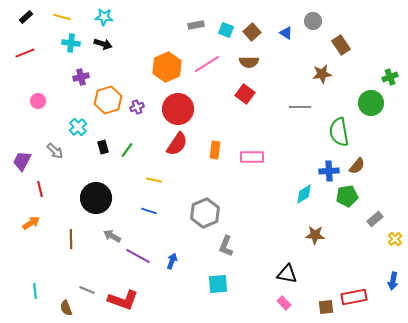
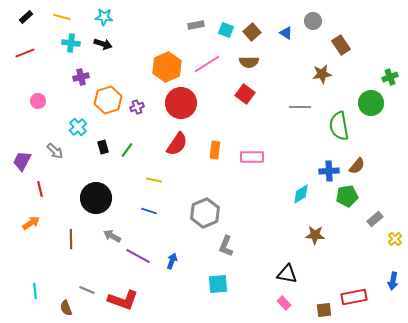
red circle at (178, 109): moved 3 px right, 6 px up
green semicircle at (339, 132): moved 6 px up
cyan diamond at (304, 194): moved 3 px left
brown square at (326, 307): moved 2 px left, 3 px down
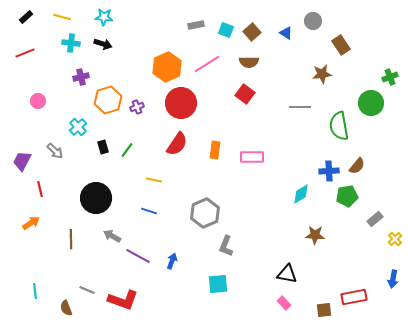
blue arrow at (393, 281): moved 2 px up
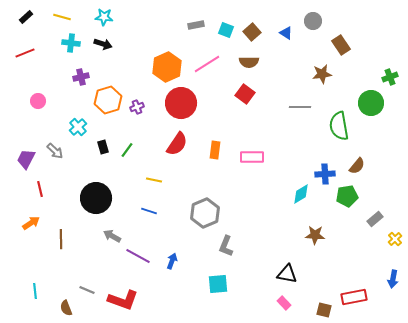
purple trapezoid at (22, 161): moved 4 px right, 2 px up
blue cross at (329, 171): moved 4 px left, 3 px down
brown line at (71, 239): moved 10 px left
brown square at (324, 310): rotated 21 degrees clockwise
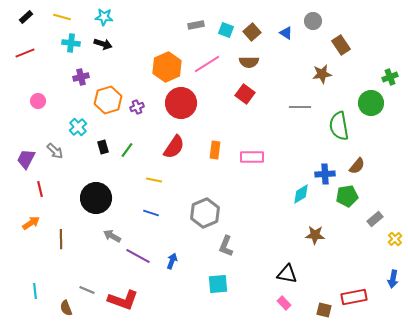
red semicircle at (177, 144): moved 3 px left, 3 px down
blue line at (149, 211): moved 2 px right, 2 px down
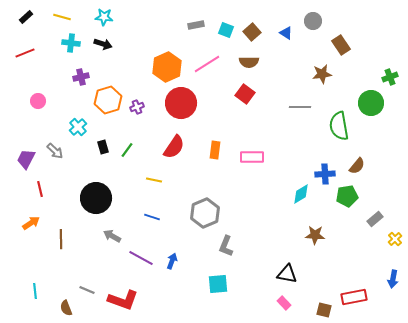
blue line at (151, 213): moved 1 px right, 4 px down
purple line at (138, 256): moved 3 px right, 2 px down
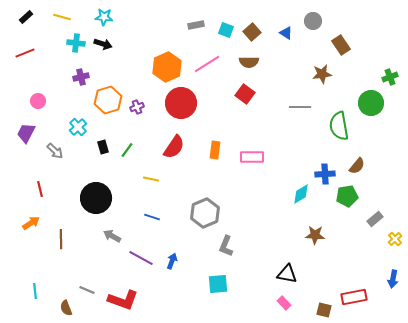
cyan cross at (71, 43): moved 5 px right
purple trapezoid at (26, 159): moved 26 px up
yellow line at (154, 180): moved 3 px left, 1 px up
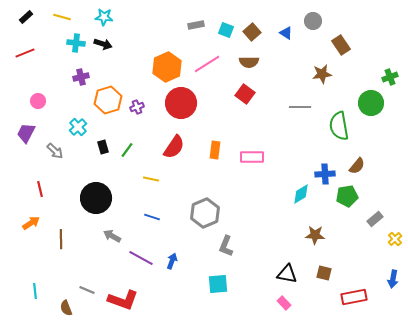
brown square at (324, 310): moved 37 px up
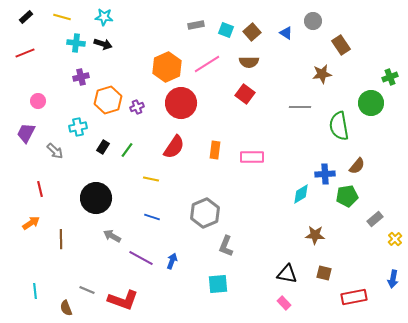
cyan cross at (78, 127): rotated 30 degrees clockwise
black rectangle at (103, 147): rotated 48 degrees clockwise
